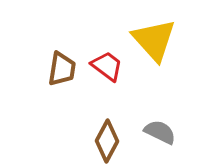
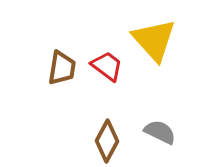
brown trapezoid: moved 1 px up
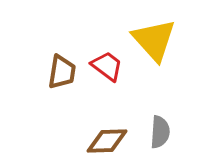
brown trapezoid: moved 4 px down
gray semicircle: rotated 68 degrees clockwise
brown diamond: rotated 60 degrees clockwise
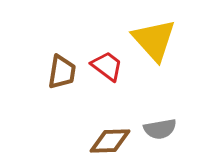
gray semicircle: moved 3 px up; rotated 76 degrees clockwise
brown diamond: moved 3 px right
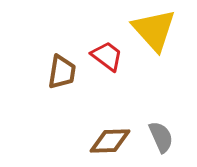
yellow triangle: moved 10 px up
red trapezoid: moved 10 px up
gray semicircle: moved 1 px right, 8 px down; rotated 104 degrees counterclockwise
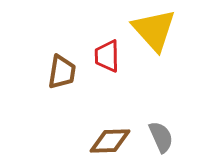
red trapezoid: rotated 128 degrees counterclockwise
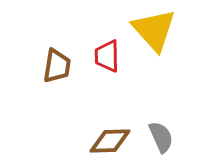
brown trapezoid: moved 5 px left, 6 px up
